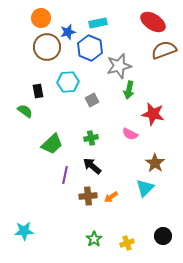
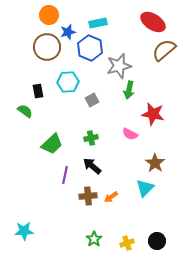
orange circle: moved 8 px right, 3 px up
brown semicircle: rotated 20 degrees counterclockwise
black circle: moved 6 px left, 5 px down
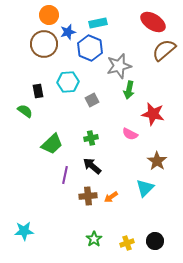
brown circle: moved 3 px left, 3 px up
brown star: moved 2 px right, 2 px up
black circle: moved 2 px left
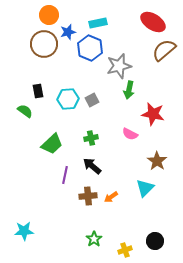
cyan hexagon: moved 17 px down
yellow cross: moved 2 px left, 7 px down
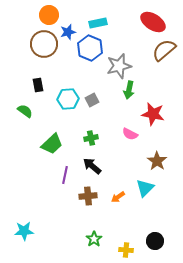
black rectangle: moved 6 px up
orange arrow: moved 7 px right
yellow cross: moved 1 px right; rotated 24 degrees clockwise
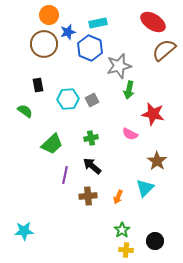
orange arrow: rotated 32 degrees counterclockwise
green star: moved 28 px right, 9 px up
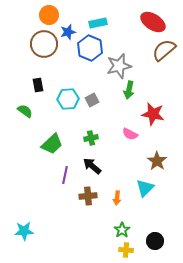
orange arrow: moved 1 px left, 1 px down; rotated 16 degrees counterclockwise
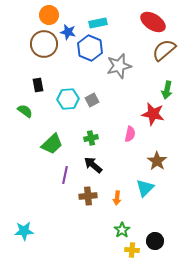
blue star: rotated 28 degrees clockwise
green arrow: moved 38 px right
pink semicircle: rotated 105 degrees counterclockwise
black arrow: moved 1 px right, 1 px up
yellow cross: moved 6 px right
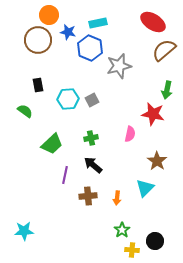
brown circle: moved 6 px left, 4 px up
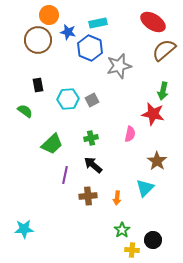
green arrow: moved 4 px left, 1 px down
cyan star: moved 2 px up
black circle: moved 2 px left, 1 px up
